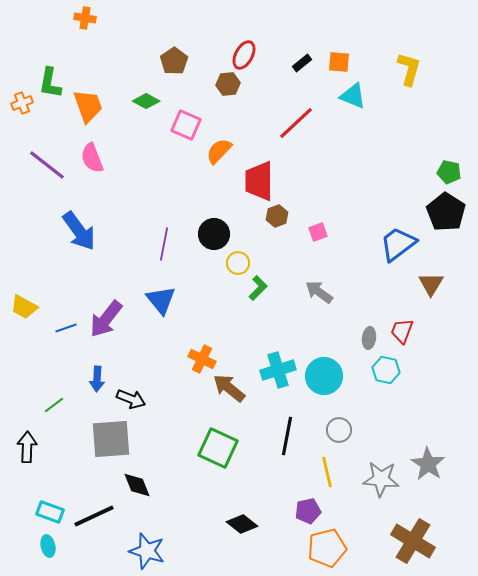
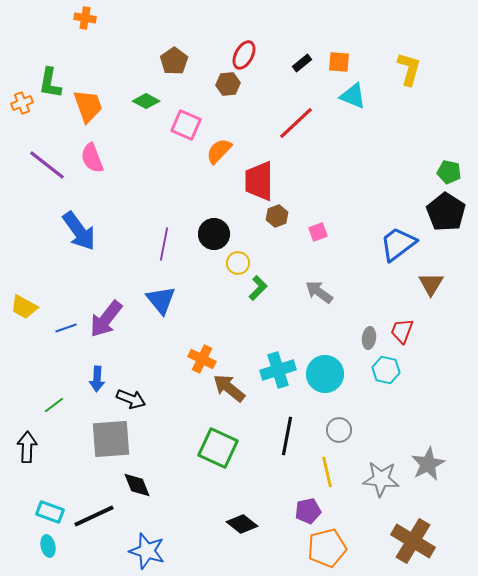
cyan circle at (324, 376): moved 1 px right, 2 px up
gray star at (428, 464): rotated 12 degrees clockwise
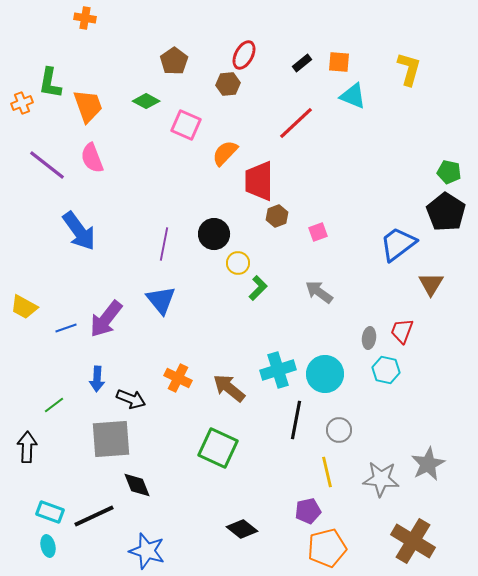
orange semicircle at (219, 151): moved 6 px right, 2 px down
orange cross at (202, 359): moved 24 px left, 19 px down
black line at (287, 436): moved 9 px right, 16 px up
black diamond at (242, 524): moved 5 px down
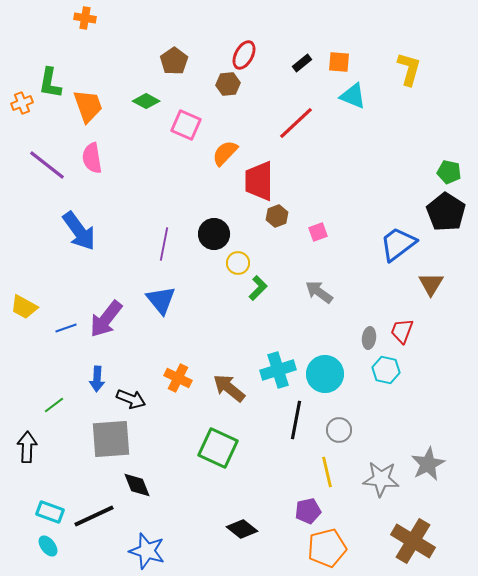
pink semicircle at (92, 158): rotated 12 degrees clockwise
cyan ellipse at (48, 546): rotated 25 degrees counterclockwise
